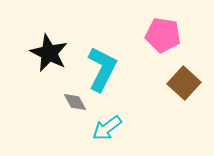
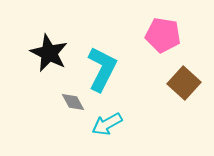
gray diamond: moved 2 px left
cyan arrow: moved 4 px up; rotated 8 degrees clockwise
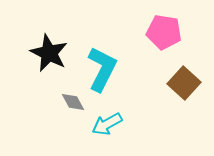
pink pentagon: moved 1 px right, 3 px up
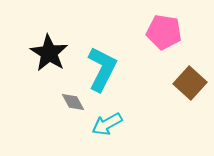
black star: rotated 6 degrees clockwise
brown square: moved 6 px right
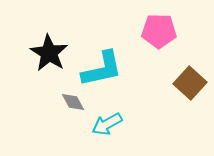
pink pentagon: moved 5 px left, 1 px up; rotated 8 degrees counterclockwise
cyan L-shape: rotated 51 degrees clockwise
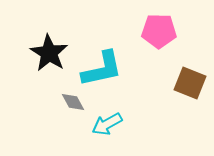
brown square: rotated 20 degrees counterclockwise
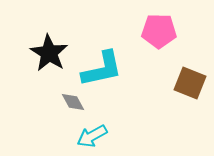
cyan arrow: moved 15 px left, 12 px down
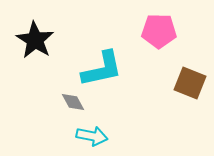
black star: moved 14 px left, 13 px up
cyan arrow: rotated 140 degrees counterclockwise
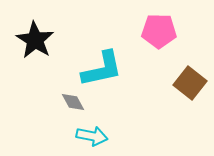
brown square: rotated 16 degrees clockwise
